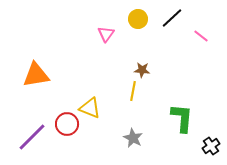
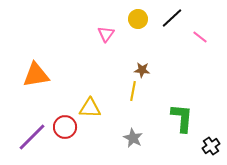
pink line: moved 1 px left, 1 px down
yellow triangle: rotated 20 degrees counterclockwise
red circle: moved 2 px left, 3 px down
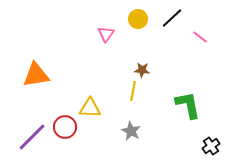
green L-shape: moved 6 px right, 13 px up; rotated 16 degrees counterclockwise
gray star: moved 2 px left, 7 px up
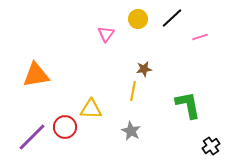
pink line: rotated 56 degrees counterclockwise
brown star: moved 2 px right, 1 px up; rotated 14 degrees counterclockwise
yellow triangle: moved 1 px right, 1 px down
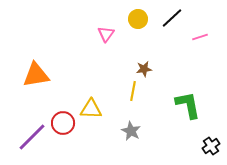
red circle: moved 2 px left, 4 px up
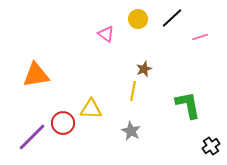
pink triangle: rotated 30 degrees counterclockwise
brown star: rotated 14 degrees counterclockwise
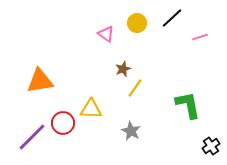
yellow circle: moved 1 px left, 4 px down
brown star: moved 21 px left
orange triangle: moved 4 px right, 6 px down
yellow line: moved 2 px right, 3 px up; rotated 24 degrees clockwise
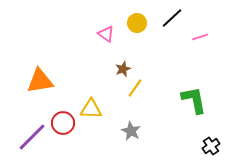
green L-shape: moved 6 px right, 5 px up
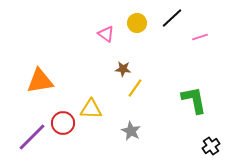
brown star: rotated 28 degrees clockwise
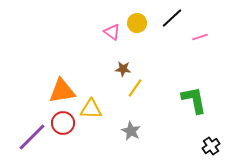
pink triangle: moved 6 px right, 2 px up
orange triangle: moved 22 px right, 10 px down
